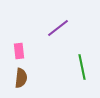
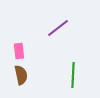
green line: moved 9 px left, 8 px down; rotated 15 degrees clockwise
brown semicircle: moved 3 px up; rotated 18 degrees counterclockwise
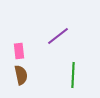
purple line: moved 8 px down
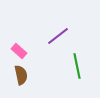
pink rectangle: rotated 42 degrees counterclockwise
green line: moved 4 px right, 9 px up; rotated 15 degrees counterclockwise
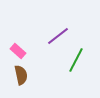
pink rectangle: moved 1 px left
green line: moved 1 px left, 6 px up; rotated 40 degrees clockwise
